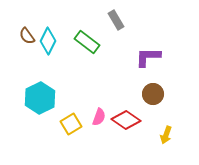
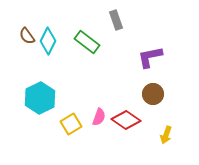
gray rectangle: rotated 12 degrees clockwise
purple L-shape: moved 2 px right; rotated 12 degrees counterclockwise
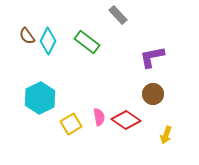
gray rectangle: moved 2 px right, 5 px up; rotated 24 degrees counterclockwise
purple L-shape: moved 2 px right
pink semicircle: rotated 30 degrees counterclockwise
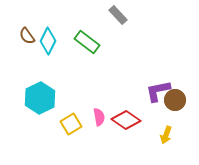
purple L-shape: moved 6 px right, 34 px down
brown circle: moved 22 px right, 6 px down
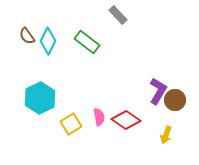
purple L-shape: rotated 132 degrees clockwise
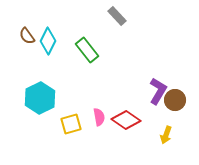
gray rectangle: moved 1 px left, 1 px down
green rectangle: moved 8 px down; rotated 15 degrees clockwise
yellow square: rotated 15 degrees clockwise
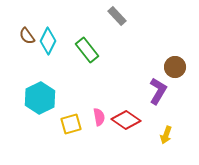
brown circle: moved 33 px up
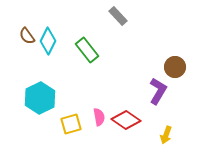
gray rectangle: moved 1 px right
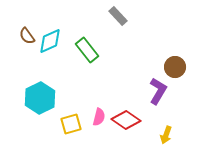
cyan diamond: moved 2 px right; rotated 40 degrees clockwise
pink semicircle: rotated 24 degrees clockwise
